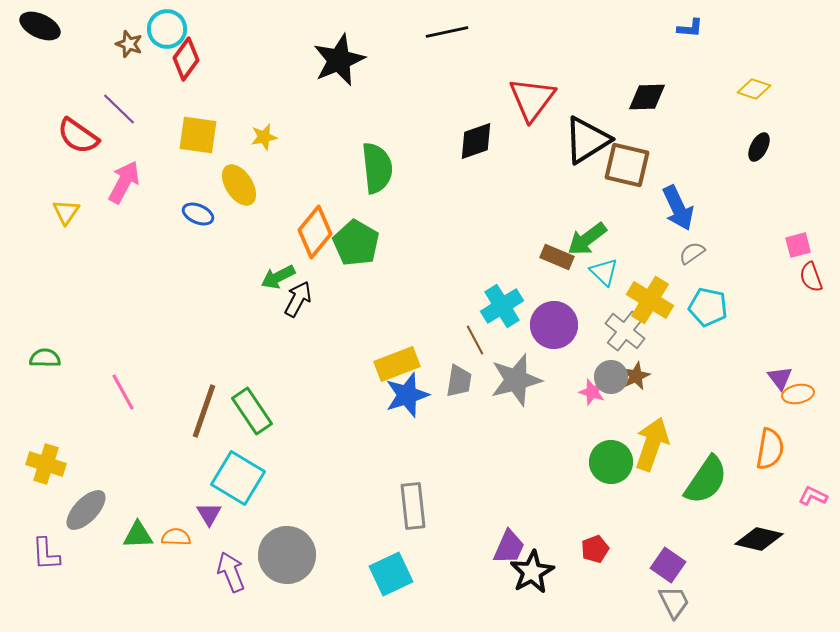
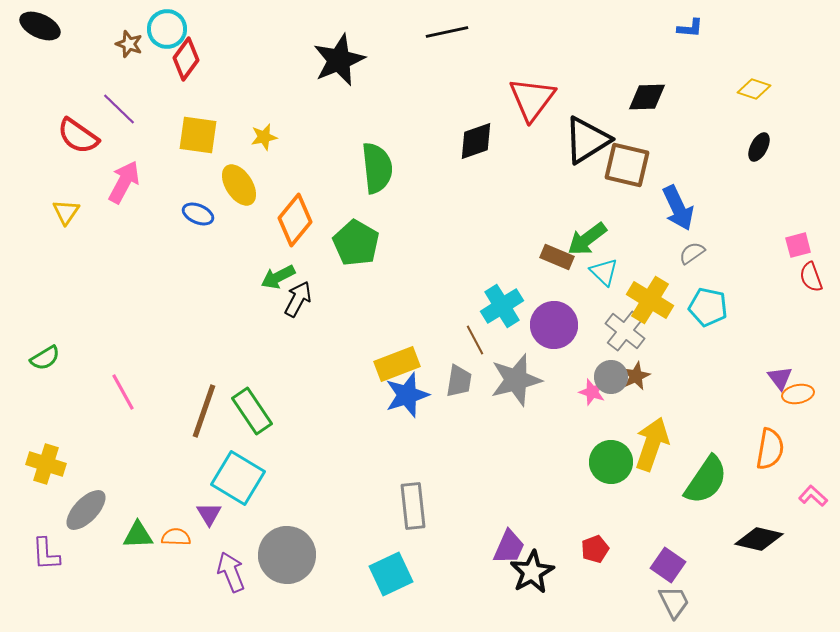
orange diamond at (315, 232): moved 20 px left, 12 px up
green semicircle at (45, 358): rotated 148 degrees clockwise
pink L-shape at (813, 496): rotated 16 degrees clockwise
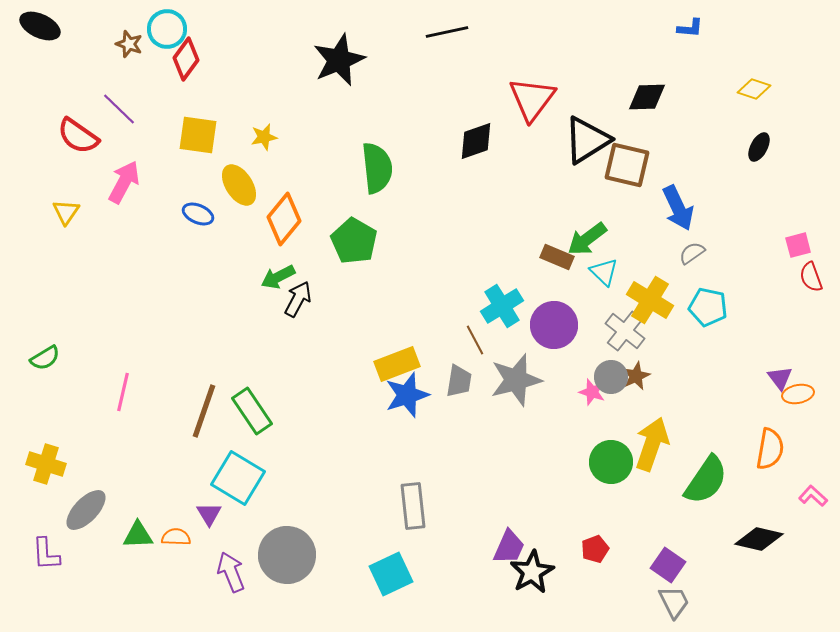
orange diamond at (295, 220): moved 11 px left, 1 px up
green pentagon at (356, 243): moved 2 px left, 2 px up
pink line at (123, 392): rotated 42 degrees clockwise
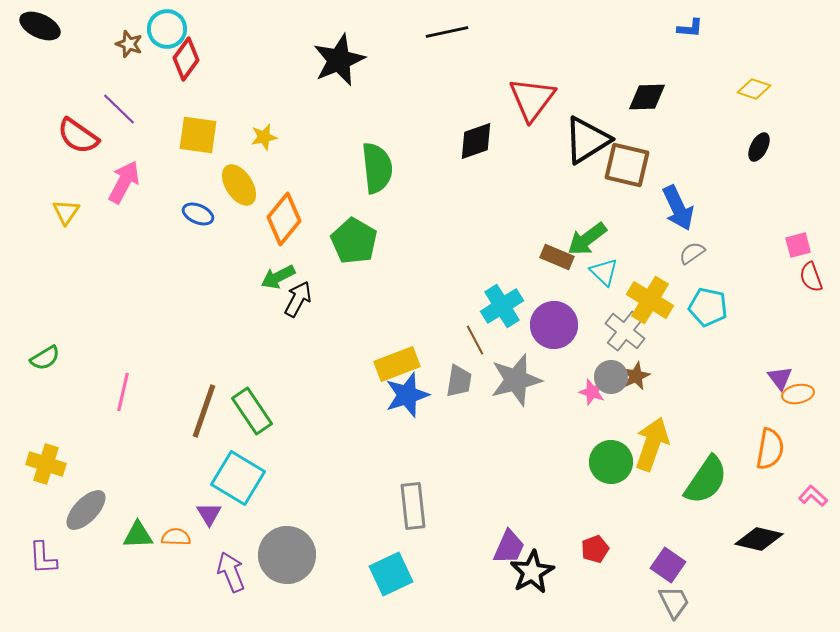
purple L-shape at (46, 554): moved 3 px left, 4 px down
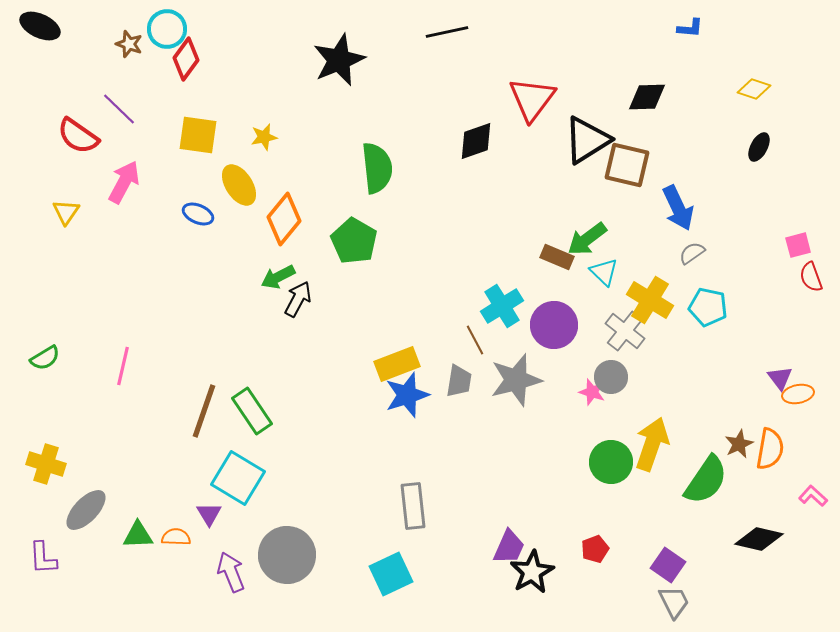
brown star at (636, 376): moved 103 px right, 68 px down
pink line at (123, 392): moved 26 px up
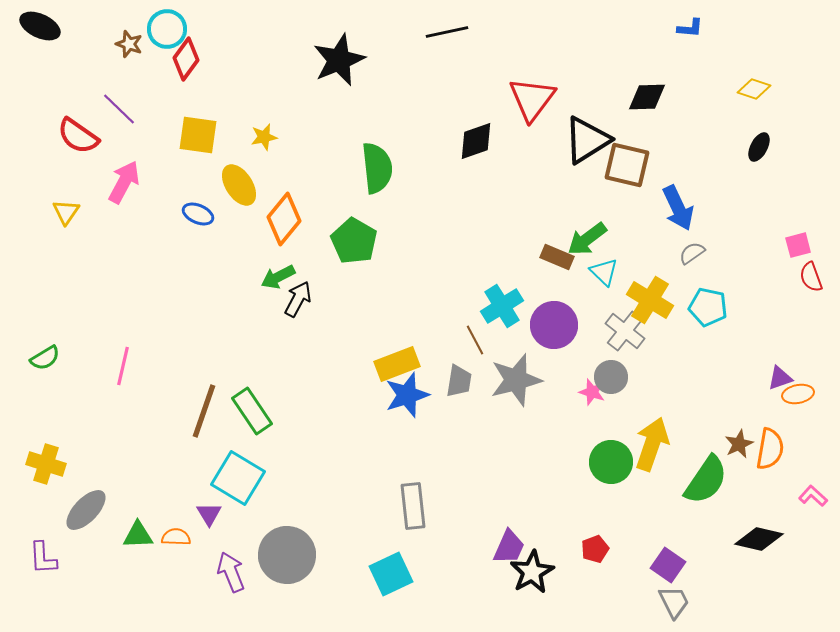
purple triangle at (780, 378): rotated 48 degrees clockwise
